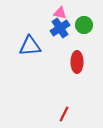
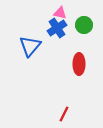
blue cross: moved 3 px left
blue triangle: rotated 45 degrees counterclockwise
red ellipse: moved 2 px right, 2 px down
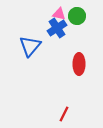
pink triangle: moved 1 px left, 1 px down
green circle: moved 7 px left, 9 px up
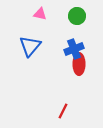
pink triangle: moved 19 px left
blue cross: moved 17 px right, 21 px down; rotated 12 degrees clockwise
red line: moved 1 px left, 3 px up
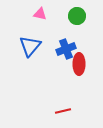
blue cross: moved 8 px left
red line: rotated 49 degrees clockwise
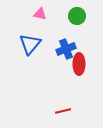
blue triangle: moved 2 px up
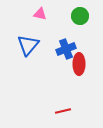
green circle: moved 3 px right
blue triangle: moved 2 px left, 1 px down
